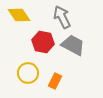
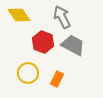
red hexagon: rotated 10 degrees clockwise
orange rectangle: moved 2 px right, 2 px up
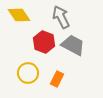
gray arrow: moved 1 px left
red hexagon: moved 1 px right
